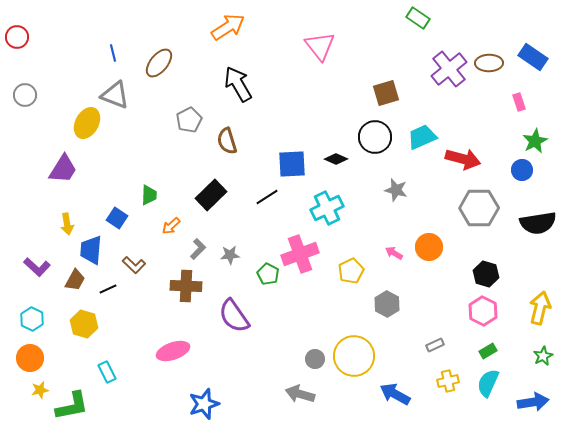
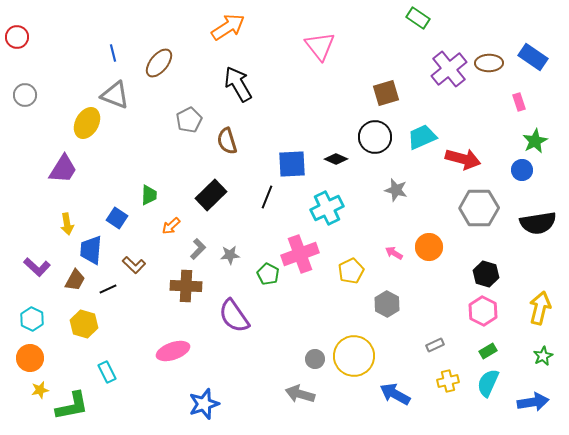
black line at (267, 197): rotated 35 degrees counterclockwise
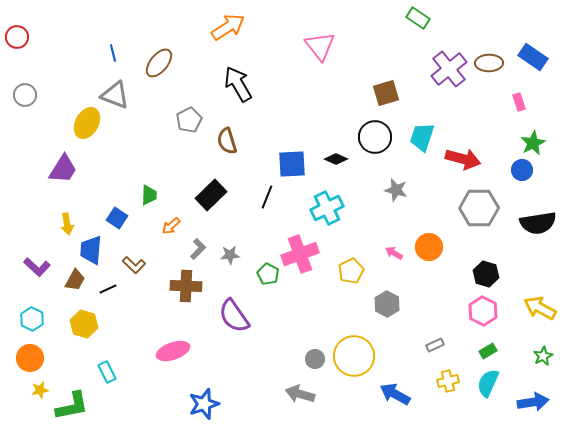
cyan trapezoid at (422, 137): rotated 48 degrees counterclockwise
green star at (535, 141): moved 2 px left, 2 px down
yellow arrow at (540, 308): rotated 76 degrees counterclockwise
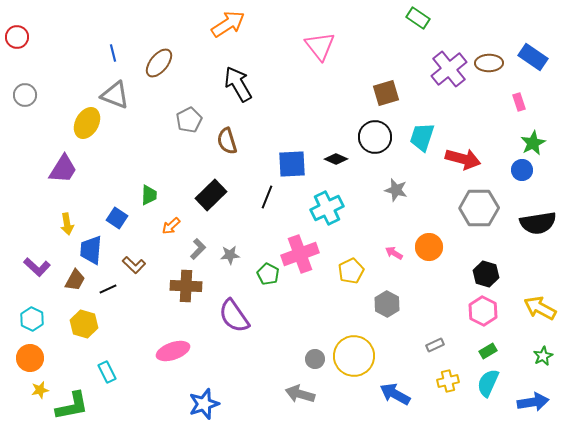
orange arrow at (228, 27): moved 3 px up
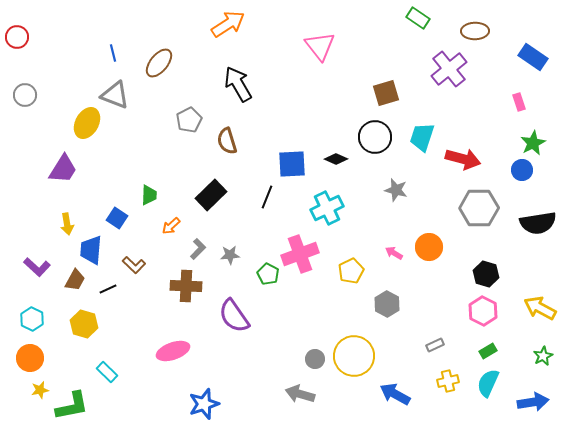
brown ellipse at (489, 63): moved 14 px left, 32 px up
cyan rectangle at (107, 372): rotated 20 degrees counterclockwise
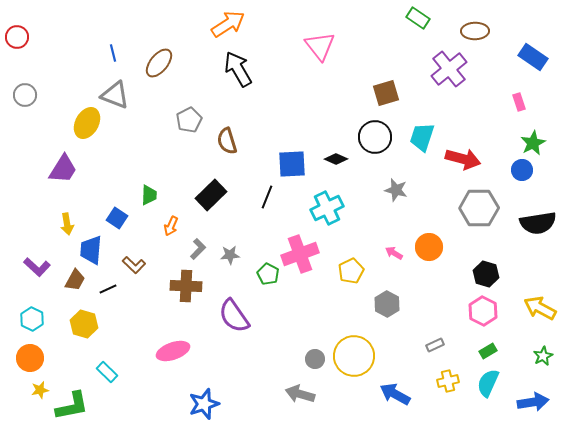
black arrow at (238, 84): moved 15 px up
orange arrow at (171, 226): rotated 24 degrees counterclockwise
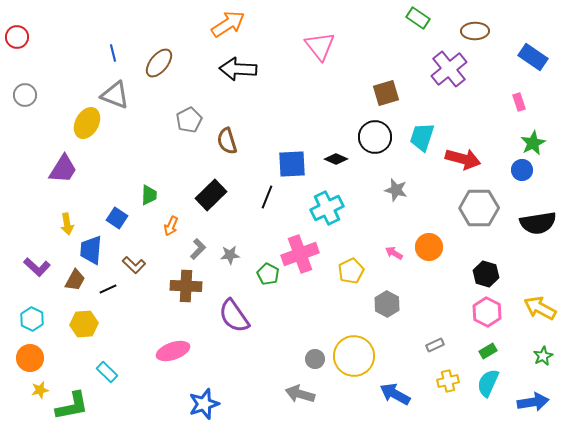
black arrow at (238, 69): rotated 57 degrees counterclockwise
pink hexagon at (483, 311): moved 4 px right, 1 px down
yellow hexagon at (84, 324): rotated 20 degrees counterclockwise
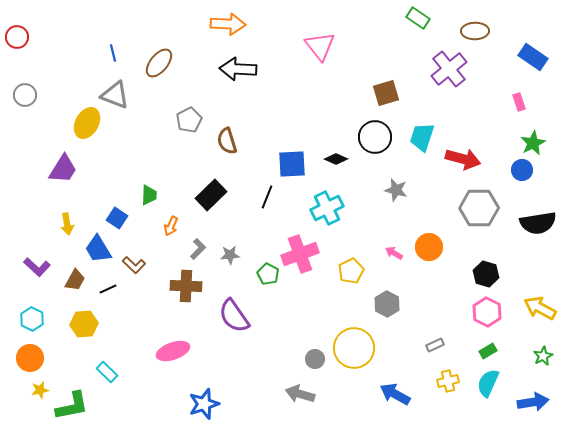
orange arrow at (228, 24): rotated 36 degrees clockwise
blue trapezoid at (91, 250): moved 7 px right, 1 px up; rotated 36 degrees counterclockwise
yellow circle at (354, 356): moved 8 px up
